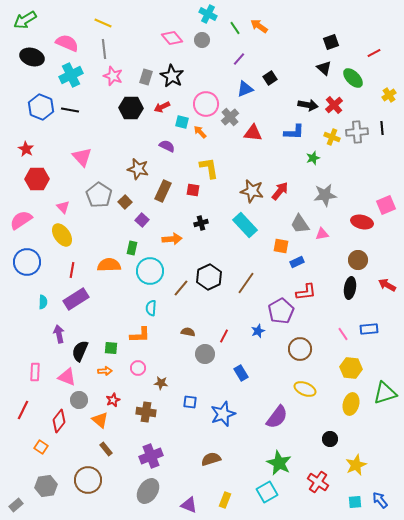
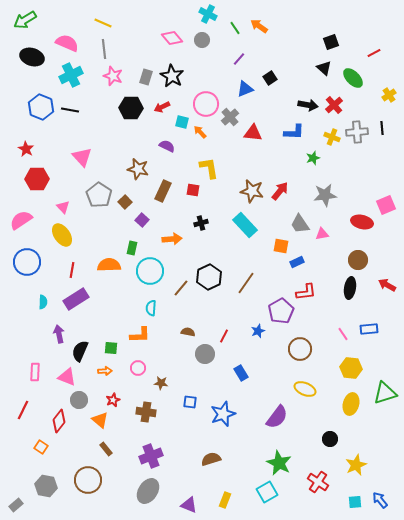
gray hexagon at (46, 486): rotated 20 degrees clockwise
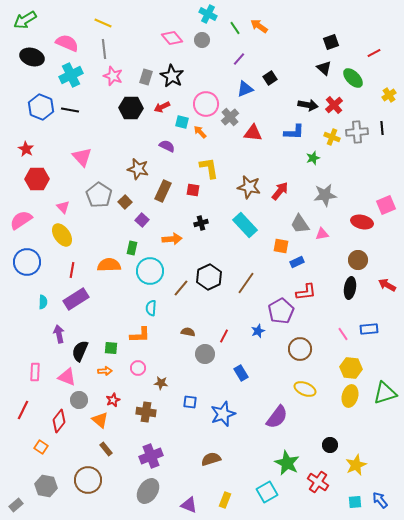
brown star at (252, 191): moved 3 px left, 4 px up
yellow ellipse at (351, 404): moved 1 px left, 8 px up
black circle at (330, 439): moved 6 px down
green star at (279, 463): moved 8 px right
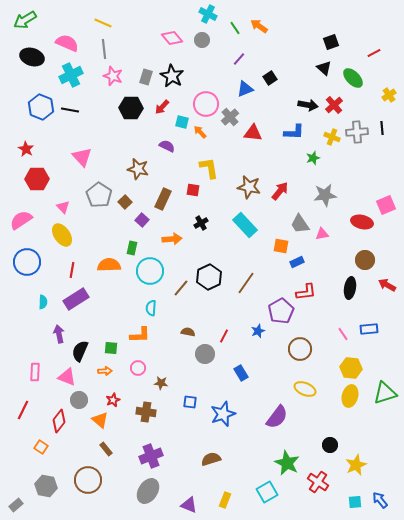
red arrow at (162, 107): rotated 21 degrees counterclockwise
brown rectangle at (163, 191): moved 8 px down
black cross at (201, 223): rotated 16 degrees counterclockwise
brown circle at (358, 260): moved 7 px right
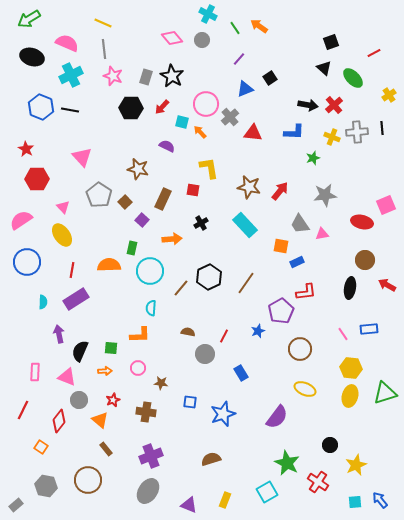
green arrow at (25, 20): moved 4 px right, 1 px up
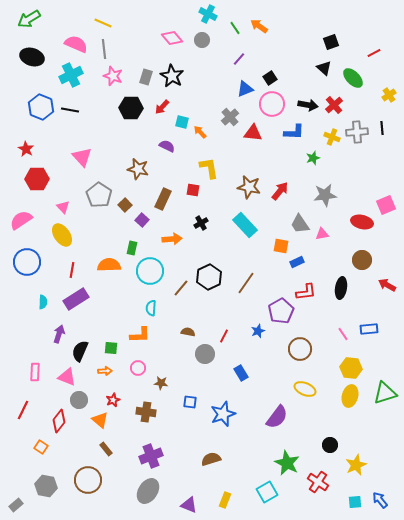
pink semicircle at (67, 43): moved 9 px right, 1 px down
pink circle at (206, 104): moved 66 px right
brown square at (125, 202): moved 3 px down
brown circle at (365, 260): moved 3 px left
black ellipse at (350, 288): moved 9 px left
purple arrow at (59, 334): rotated 30 degrees clockwise
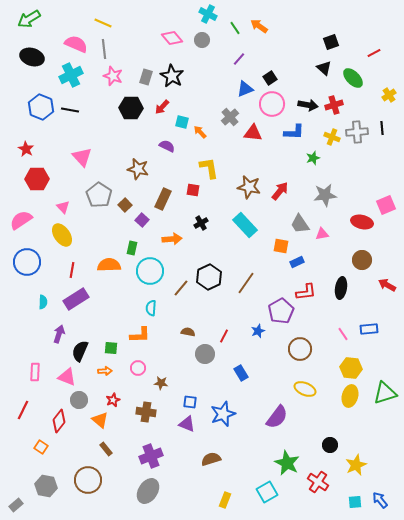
red cross at (334, 105): rotated 24 degrees clockwise
purple triangle at (189, 505): moved 2 px left, 81 px up
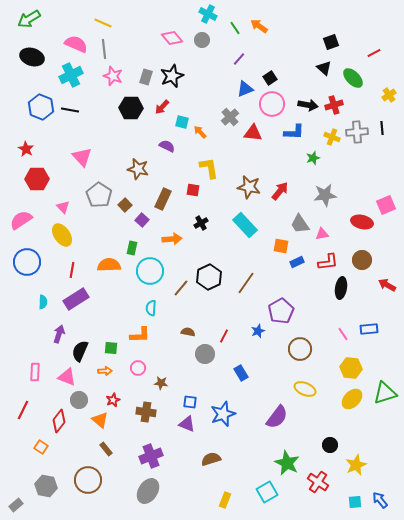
black star at (172, 76): rotated 20 degrees clockwise
red L-shape at (306, 292): moved 22 px right, 30 px up
yellow ellipse at (350, 396): moved 2 px right, 3 px down; rotated 30 degrees clockwise
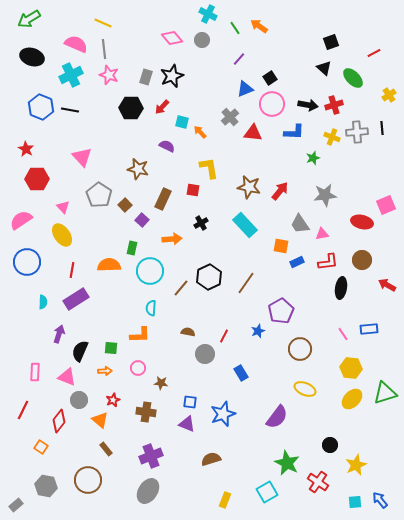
pink star at (113, 76): moved 4 px left, 1 px up
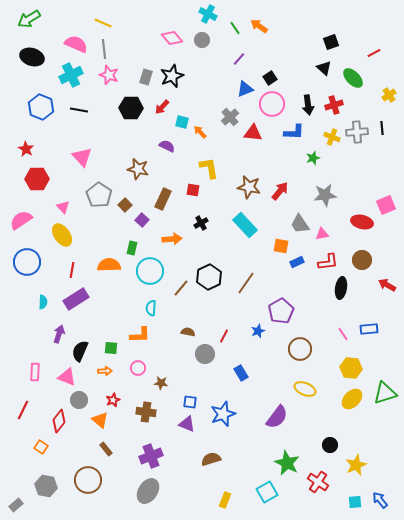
black arrow at (308, 105): rotated 72 degrees clockwise
black line at (70, 110): moved 9 px right
